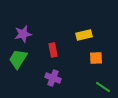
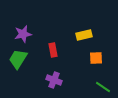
purple cross: moved 1 px right, 2 px down
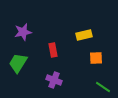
purple star: moved 2 px up
green trapezoid: moved 4 px down
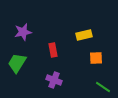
green trapezoid: moved 1 px left
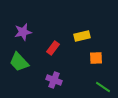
yellow rectangle: moved 2 px left, 1 px down
red rectangle: moved 2 px up; rotated 48 degrees clockwise
green trapezoid: moved 2 px right, 1 px up; rotated 75 degrees counterclockwise
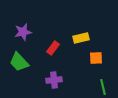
yellow rectangle: moved 1 px left, 2 px down
purple cross: rotated 28 degrees counterclockwise
green line: rotated 42 degrees clockwise
